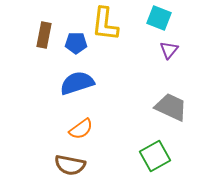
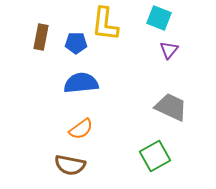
brown rectangle: moved 3 px left, 2 px down
blue semicircle: moved 4 px right; rotated 12 degrees clockwise
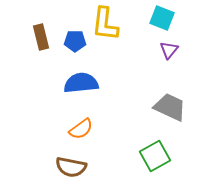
cyan square: moved 3 px right
brown rectangle: rotated 25 degrees counterclockwise
blue pentagon: moved 1 px left, 2 px up
gray trapezoid: moved 1 px left
brown semicircle: moved 1 px right, 2 px down
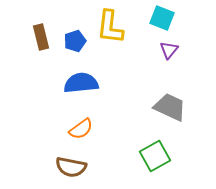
yellow L-shape: moved 5 px right, 3 px down
blue pentagon: rotated 20 degrees counterclockwise
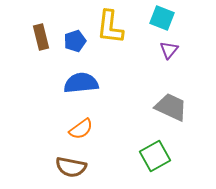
gray trapezoid: moved 1 px right
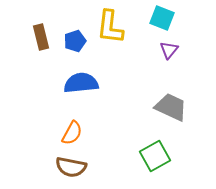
orange semicircle: moved 9 px left, 4 px down; rotated 25 degrees counterclockwise
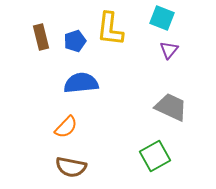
yellow L-shape: moved 2 px down
orange semicircle: moved 6 px left, 6 px up; rotated 15 degrees clockwise
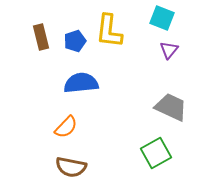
yellow L-shape: moved 1 px left, 2 px down
green square: moved 1 px right, 3 px up
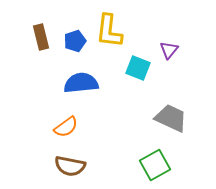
cyan square: moved 24 px left, 50 px down
gray trapezoid: moved 11 px down
orange semicircle: rotated 10 degrees clockwise
green square: moved 1 px left, 12 px down
brown semicircle: moved 1 px left, 1 px up
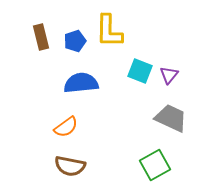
yellow L-shape: rotated 6 degrees counterclockwise
purple triangle: moved 25 px down
cyan square: moved 2 px right, 3 px down
